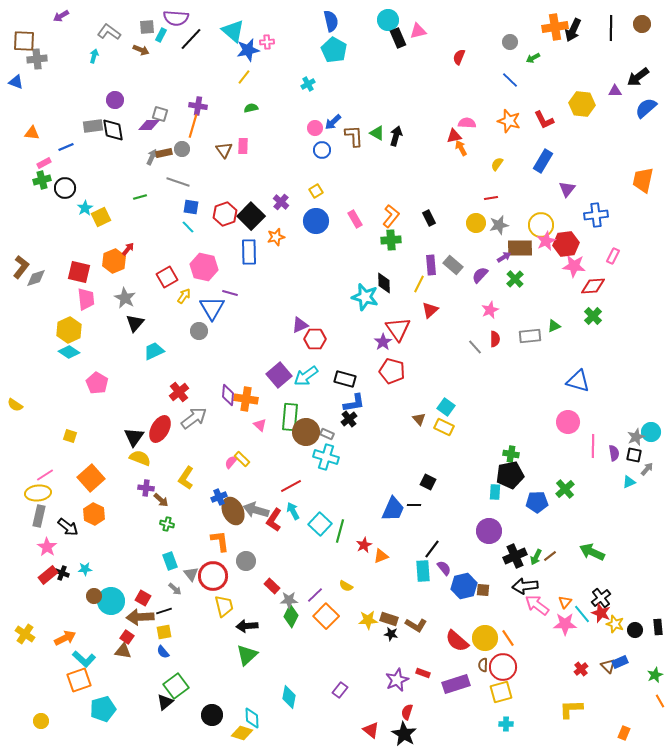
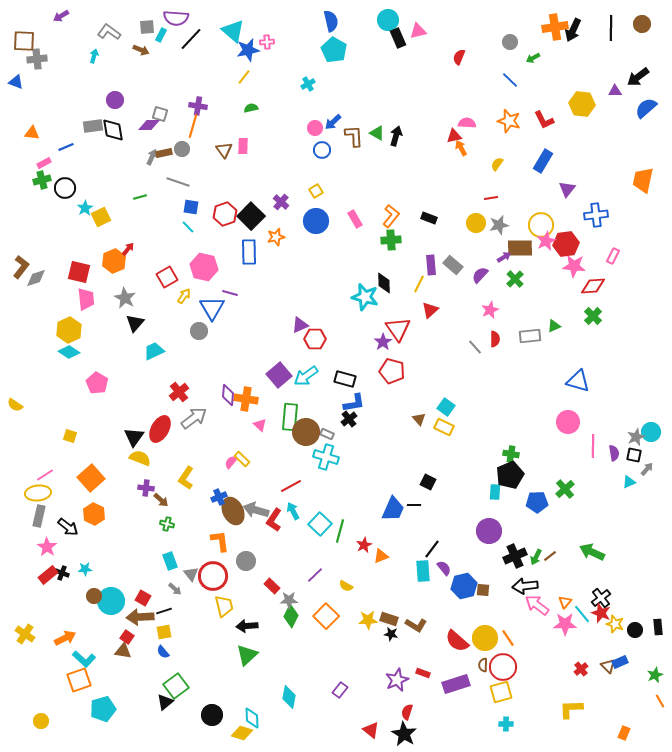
black rectangle at (429, 218): rotated 42 degrees counterclockwise
black pentagon at (510, 475): rotated 12 degrees counterclockwise
purple line at (315, 595): moved 20 px up
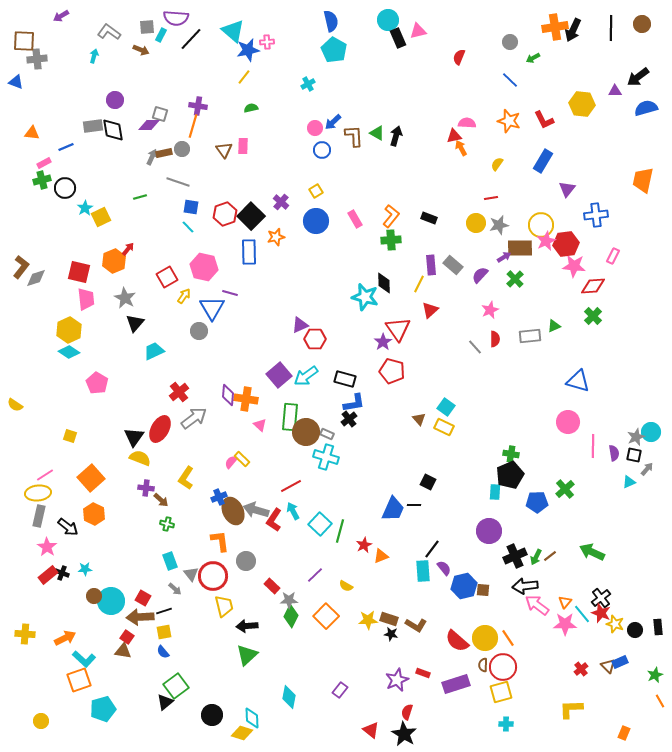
blue semicircle at (646, 108): rotated 25 degrees clockwise
yellow cross at (25, 634): rotated 30 degrees counterclockwise
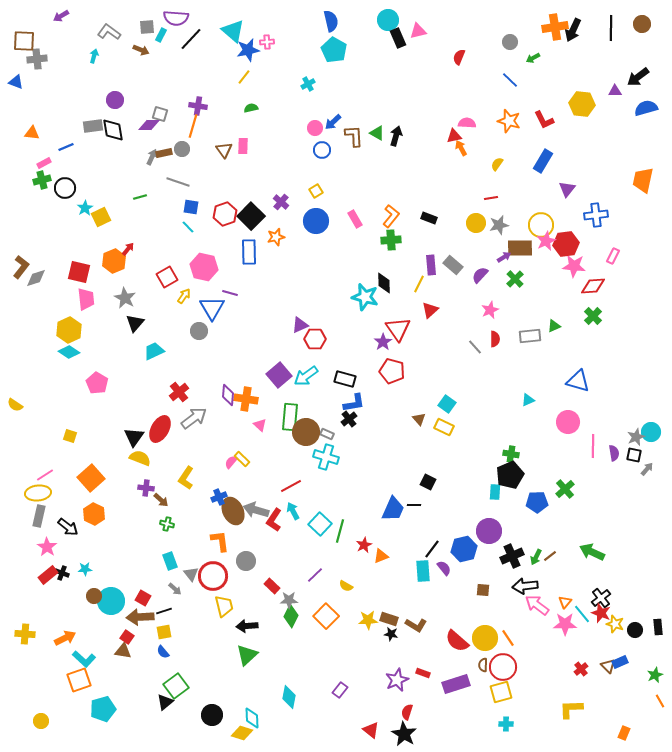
cyan square at (446, 407): moved 1 px right, 3 px up
cyan triangle at (629, 482): moved 101 px left, 82 px up
black cross at (515, 556): moved 3 px left
blue hexagon at (464, 586): moved 37 px up
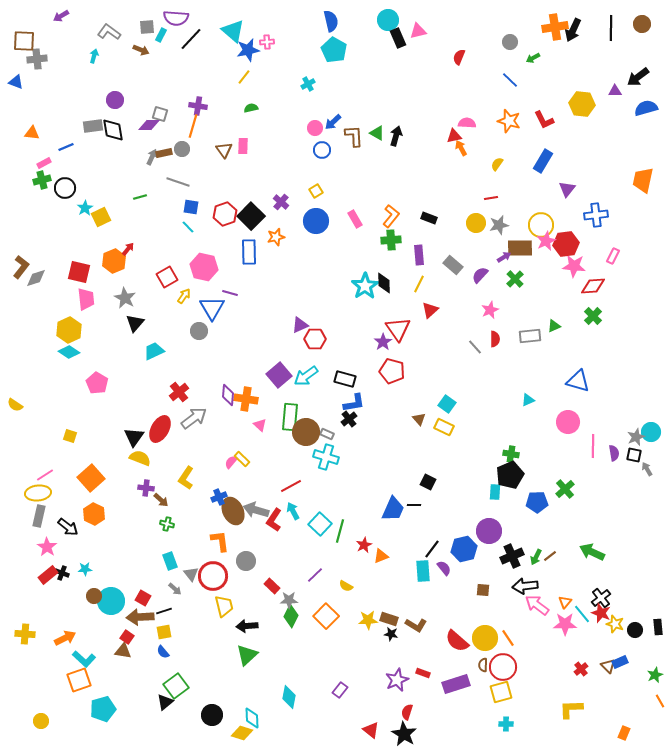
purple rectangle at (431, 265): moved 12 px left, 10 px up
cyan star at (365, 297): moved 11 px up; rotated 24 degrees clockwise
gray arrow at (647, 469): rotated 72 degrees counterclockwise
